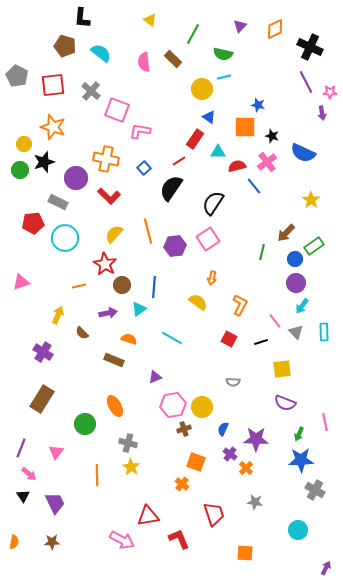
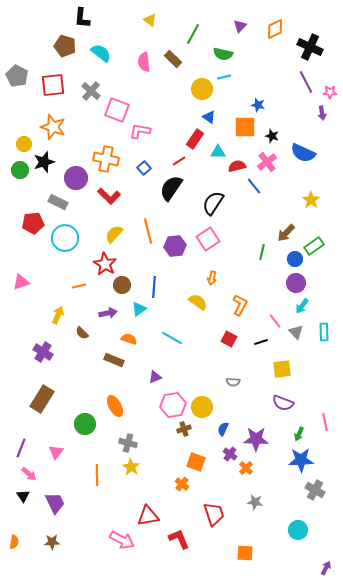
purple semicircle at (285, 403): moved 2 px left
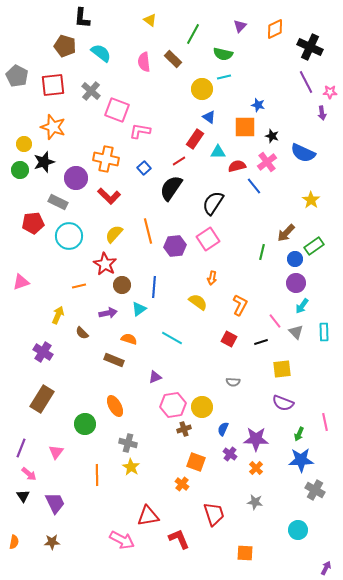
cyan circle at (65, 238): moved 4 px right, 2 px up
orange cross at (246, 468): moved 10 px right
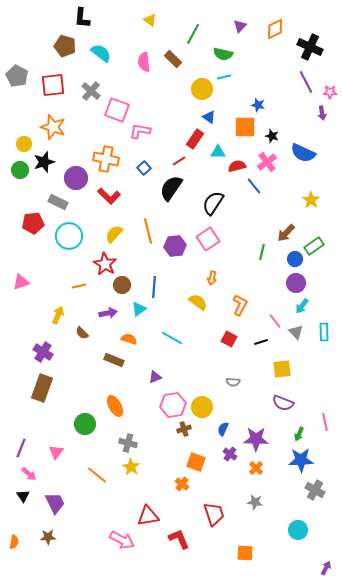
brown rectangle at (42, 399): moved 11 px up; rotated 12 degrees counterclockwise
orange line at (97, 475): rotated 50 degrees counterclockwise
brown star at (52, 542): moved 4 px left, 5 px up
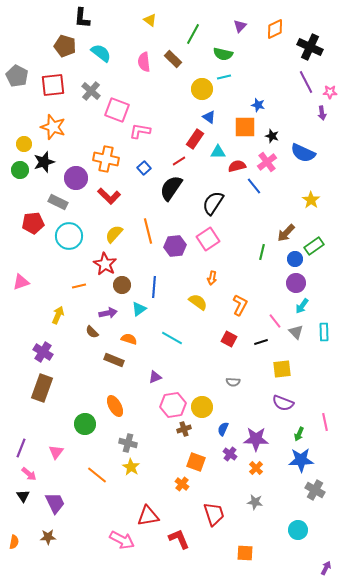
brown semicircle at (82, 333): moved 10 px right, 1 px up
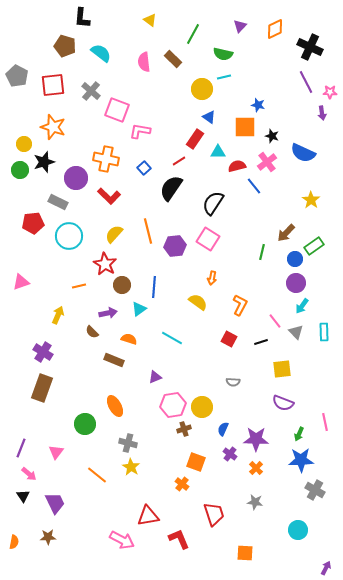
pink square at (208, 239): rotated 25 degrees counterclockwise
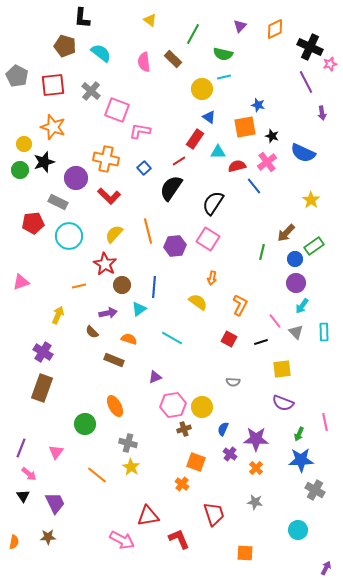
pink star at (330, 92): moved 28 px up; rotated 16 degrees counterclockwise
orange square at (245, 127): rotated 10 degrees counterclockwise
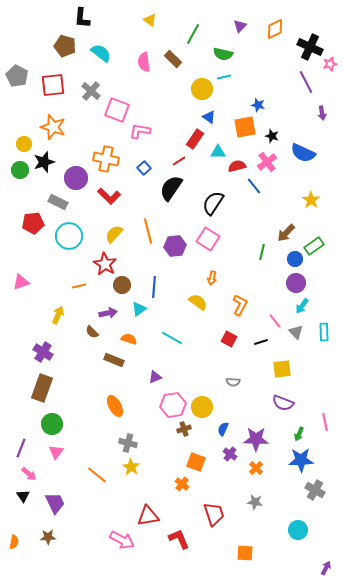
green circle at (85, 424): moved 33 px left
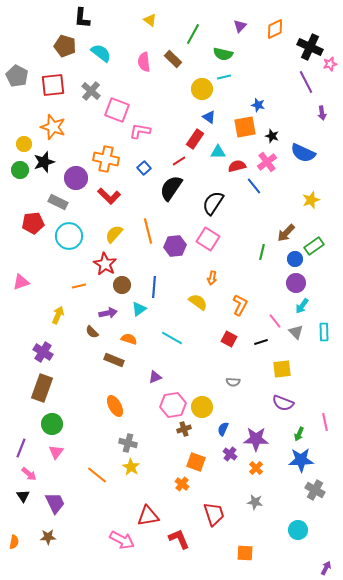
yellow star at (311, 200): rotated 18 degrees clockwise
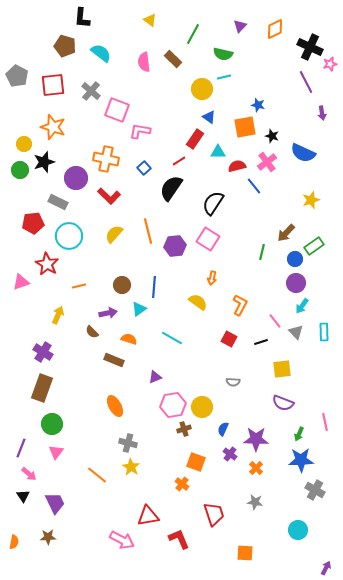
red star at (105, 264): moved 58 px left
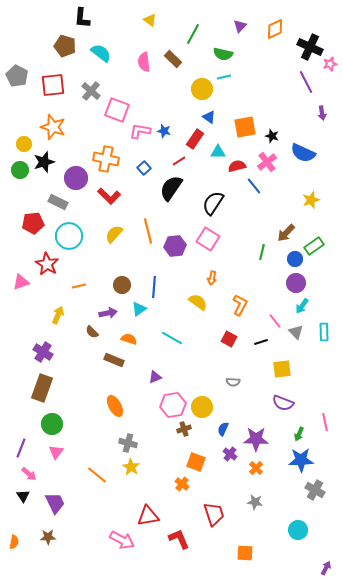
blue star at (258, 105): moved 94 px left, 26 px down
